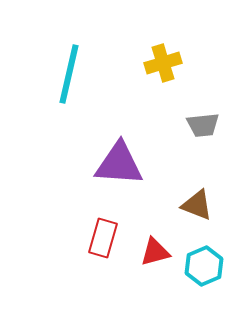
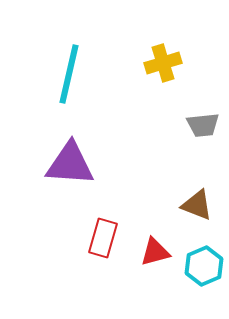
purple triangle: moved 49 px left
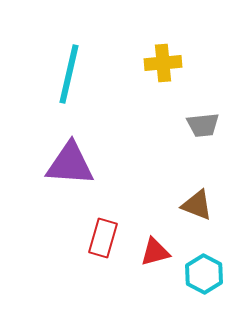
yellow cross: rotated 12 degrees clockwise
cyan hexagon: moved 8 px down; rotated 9 degrees counterclockwise
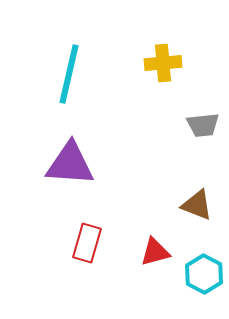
red rectangle: moved 16 px left, 5 px down
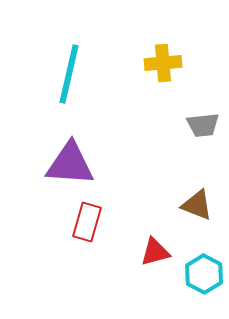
red rectangle: moved 21 px up
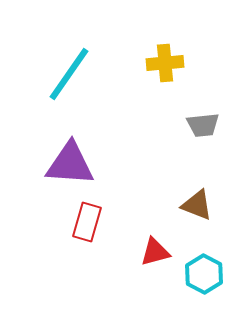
yellow cross: moved 2 px right
cyan line: rotated 22 degrees clockwise
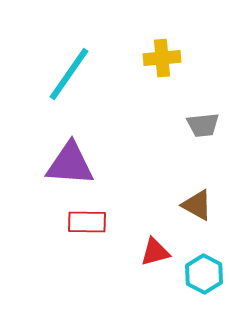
yellow cross: moved 3 px left, 5 px up
brown triangle: rotated 8 degrees clockwise
red rectangle: rotated 75 degrees clockwise
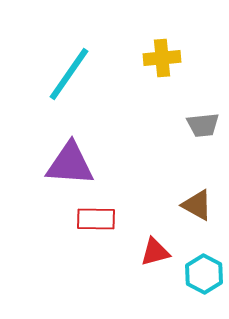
red rectangle: moved 9 px right, 3 px up
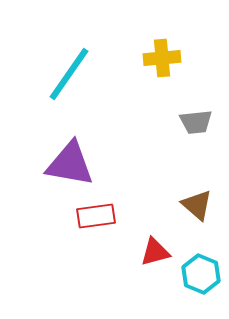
gray trapezoid: moved 7 px left, 3 px up
purple triangle: rotated 6 degrees clockwise
brown triangle: rotated 12 degrees clockwise
red rectangle: moved 3 px up; rotated 9 degrees counterclockwise
cyan hexagon: moved 3 px left; rotated 6 degrees counterclockwise
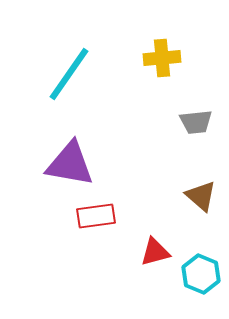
brown triangle: moved 4 px right, 9 px up
